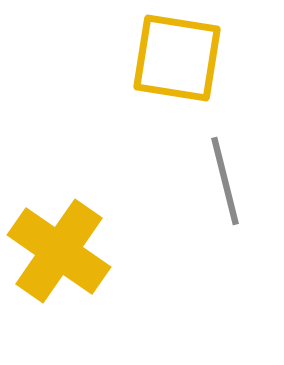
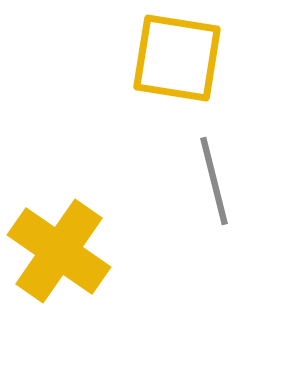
gray line: moved 11 px left
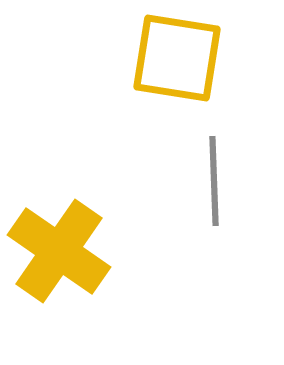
gray line: rotated 12 degrees clockwise
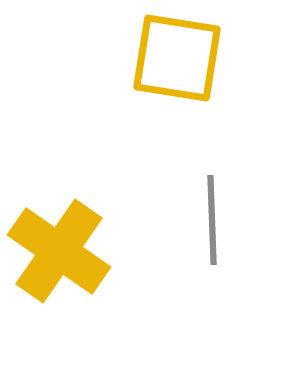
gray line: moved 2 px left, 39 px down
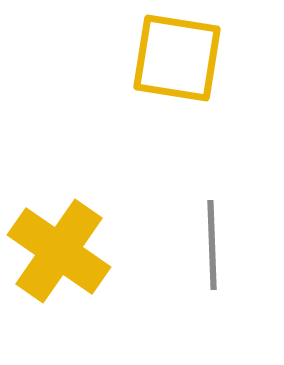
gray line: moved 25 px down
